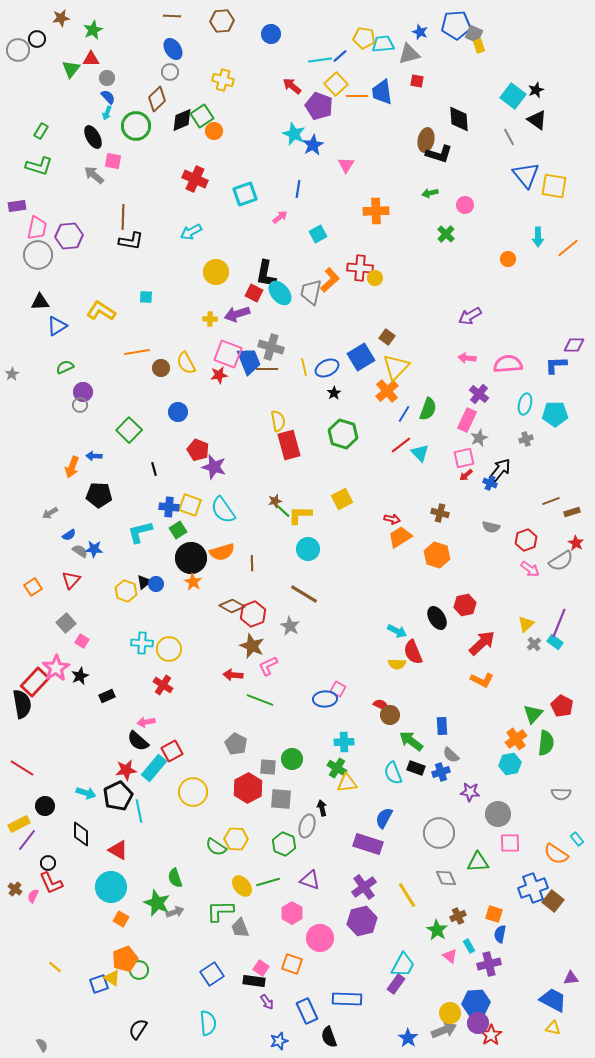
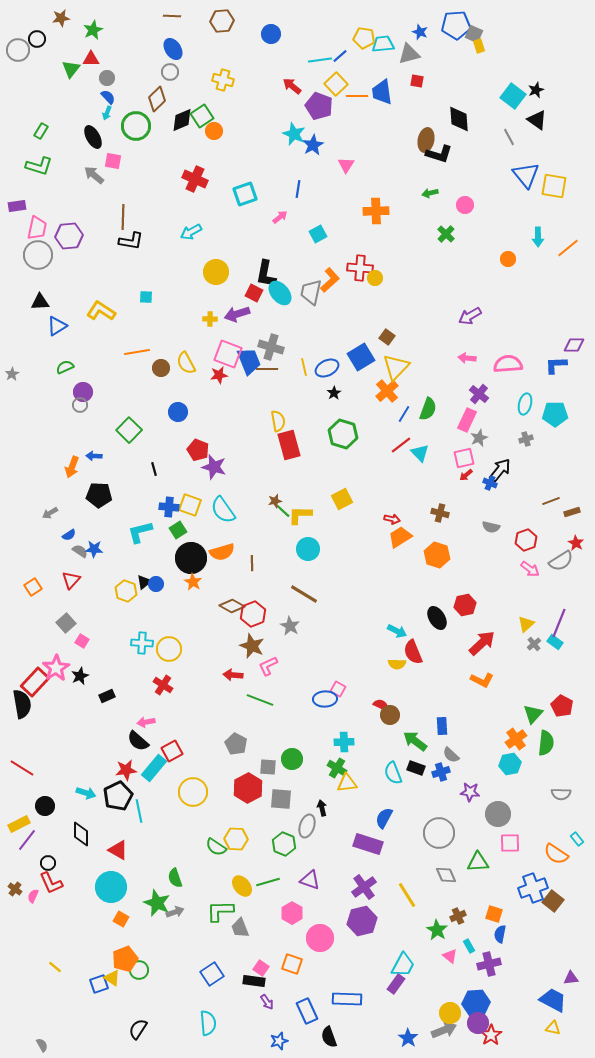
green arrow at (411, 741): moved 4 px right
gray diamond at (446, 878): moved 3 px up
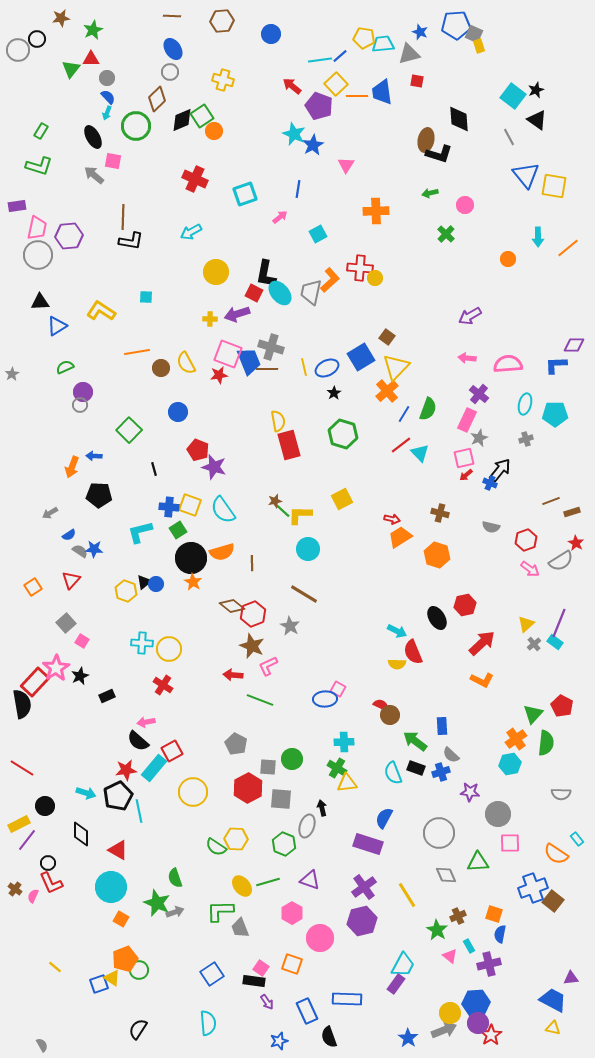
brown diamond at (232, 606): rotated 10 degrees clockwise
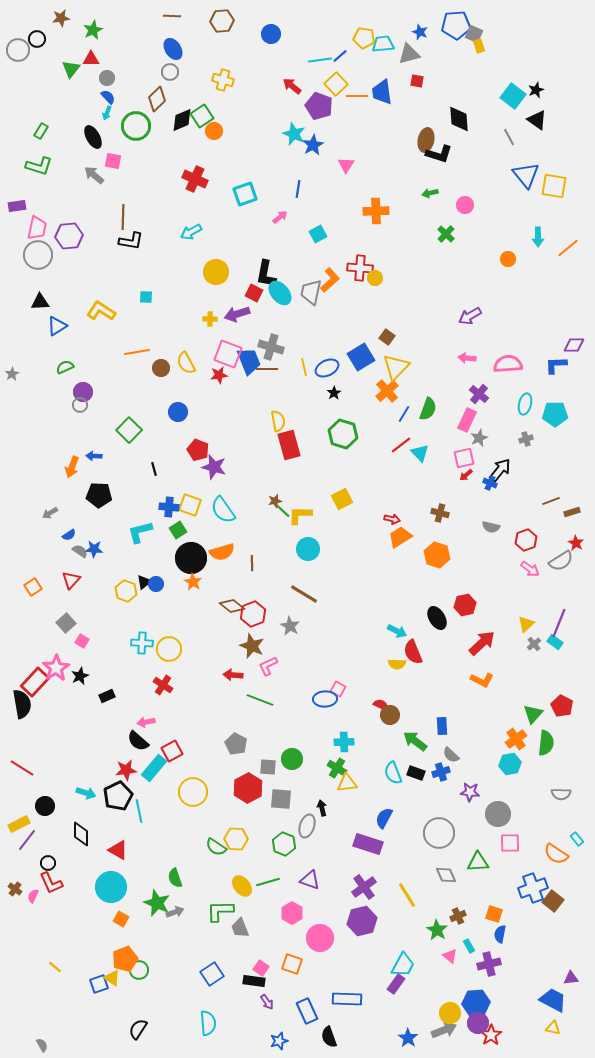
black rectangle at (416, 768): moved 5 px down
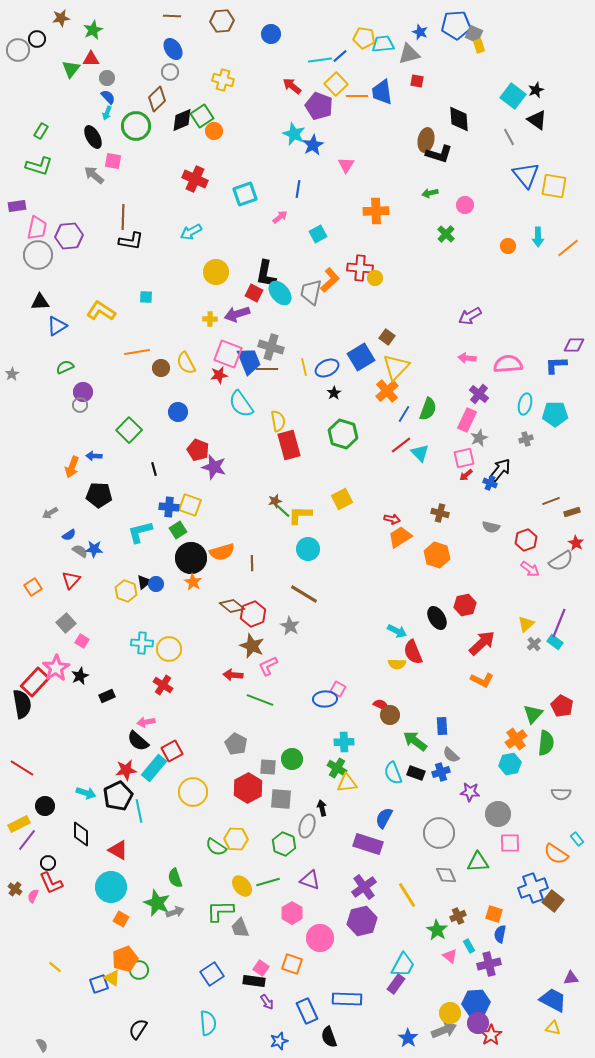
orange circle at (508, 259): moved 13 px up
cyan semicircle at (223, 510): moved 18 px right, 106 px up
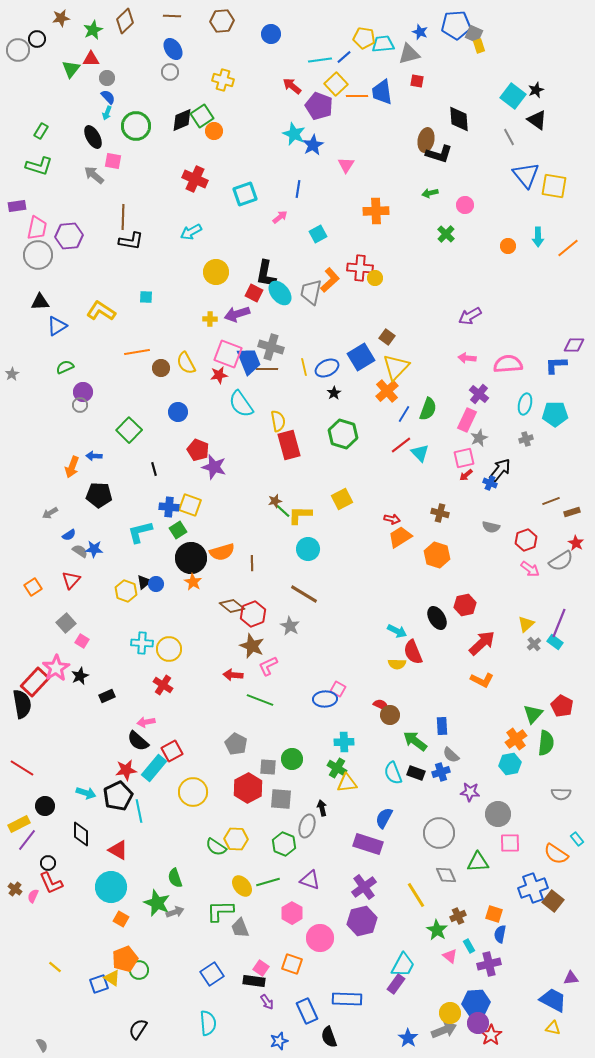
blue line at (340, 56): moved 4 px right, 1 px down
brown diamond at (157, 99): moved 32 px left, 78 px up
yellow line at (407, 895): moved 9 px right
